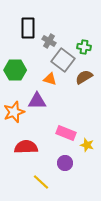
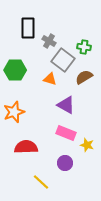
purple triangle: moved 29 px right, 4 px down; rotated 30 degrees clockwise
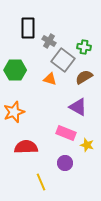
purple triangle: moved 12 px right, 2 px down
yellow line: rotated 24 degrees clockwise
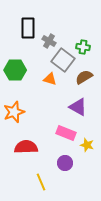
green cross: moved 1 px left
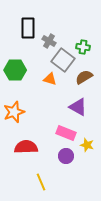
purple circle: moved 1 px right, 7 px up
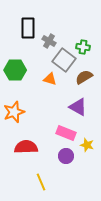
gray square: moved 1 px right
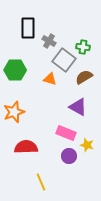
purple circle: moved 3 px right
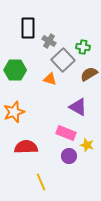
gray square: moved 1 px left; rotated 10 degrees clockwise
brown semicircle: moved 5 px right, 3 px up
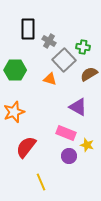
black rectangle: moved 1 px down
gray square: moved 1 px right
red semicircle: rotated 50 degrees counterclockwise
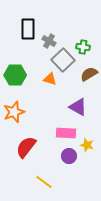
gray square: moved 1 px left
green hexagon: moved 5 px down
pink rectangle: rotated 18 degrees counterclockwise
yellow line: moved 3 px right; rotated 30 degrees counterclockwise
